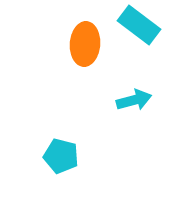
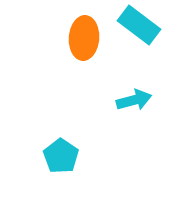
orange ellipse: moved 1 px left, 6 px up
cyan pentagon: rotated 20 degrees clockwise
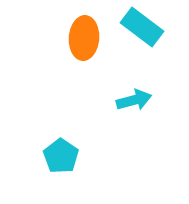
cyan rectangle: moved 3 px right, 2 px down
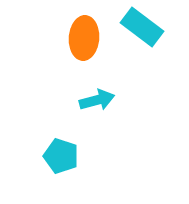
cyan arrow: moved 37 px left
cyan pentagon: rotated 16 degrees counterclockwise
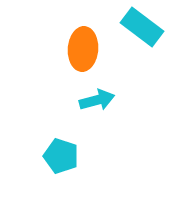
orange ellipse: moved 1 px left, 11 px down
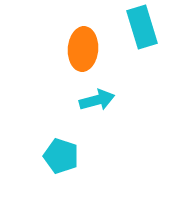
cyan rectangle: rotated 36 degrees clockwise
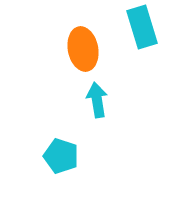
orange ellipse: rotated 15 degrees counterclockwise
cyan arrow: rotated 84 degrees counterclockwise
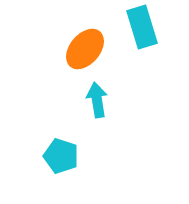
orange ellipse: moved 2 px right; rotated 51 degrees clockwise
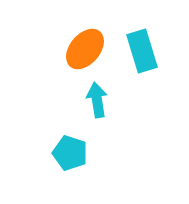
cyan rectangle: moved 24 px down
cyan pentagon: moved 9 px right, 3 px up
